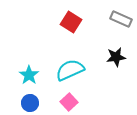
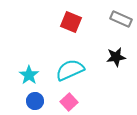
red square: rotated 10 degrees counterclockwise
blue circle: moved 5 px right, 2 px up
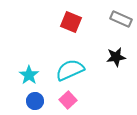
pink square: moved 1 px left, 2 px up
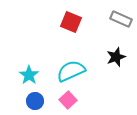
black star: rotated 12 degrees counterclockwise
cyan semicircle: moved 1 px right, 1 px down
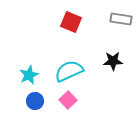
gray rectangle: rotated 15 degrees counterclockwise
black star: moved 3 px left, 4 px down; rotated 18 degrees clockwise
cyan semicircle: moved 2 px left
cyan star: rotated 12 degrees clockwise
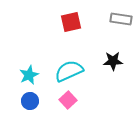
red square: rotated 35 degrees counterclockwise
blue circle: moved 5 px left
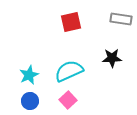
black star: moved 1 px left, 3 px up
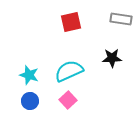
cyan star: rotated 30 degrees counterclockwise
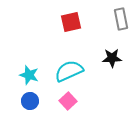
gray rectangle: rotated 70 degrees clockwise
pink square: moved 1 px down
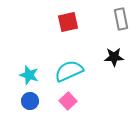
red square: moved 3 px left
black star: moved 2 px right, 1 px up
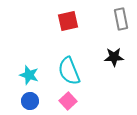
red square: moved 1 px up
cyan semicircle: rotated 88 degrees counterclockwise
